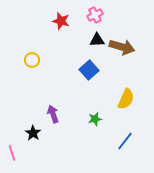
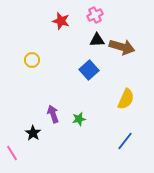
green star: moved 16 px left
pink line: rotated 14 degrees counterclockwise
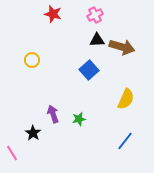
red star: moved 8 px left, 7 px up
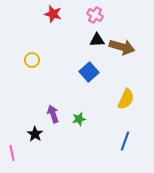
pink cross: rotated 35 degrees counterclockwise
blue square: moved 2 px down
black star: moved 2 px right, 1 px down
blue line: rotated 18 degrees counterclockwise
pink line: rotated 21 degrees clockwise
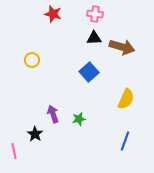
pink cross: moved 1 px up; rotated 21 degrees counterclockwise
black triangle: moved 3 px left, 2 px up
pink line: moved 2 px right, 2 px up
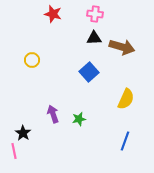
black star: moved 12 px left, 1 px up
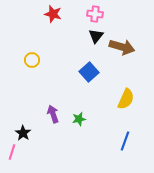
black triangle: moved 2 px right, 2 px up; rotated 49 degrees counterclockwise
pink line: moved 2 px left, 1 px down; rotated 28 degrees clockwise
